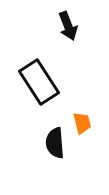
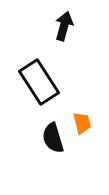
black arrow: moved 4 px left; rotated 144 degrees counterclockwise
black semicircle: moved 2 px left, 5 px up; rotated 12 degrees counterclockwise
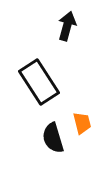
black arrow: moved 3 px right
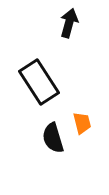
black arrow: moved 2 px right, 3 px up
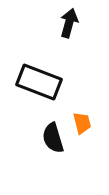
black rectangle: rotated 36 degrees counterclockwise
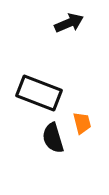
black arrow: rotated 52 degrees clockwise
black rectangle: moved 11 px down
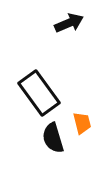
black rectangle: rotated 33 degrees clockwise
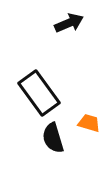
orange trapezoid: moved 7 px right; rotated 60 degrees counterclockwise
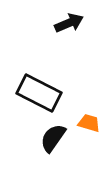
black rectangle: rotated 27 degrees counterclockwise
black semicircle: rotated 52 degrees clockwise
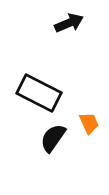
orange trapezoid: rotated 50 degrees clockwise
